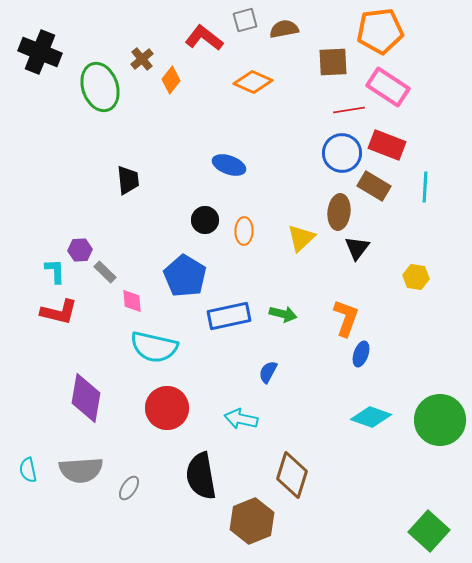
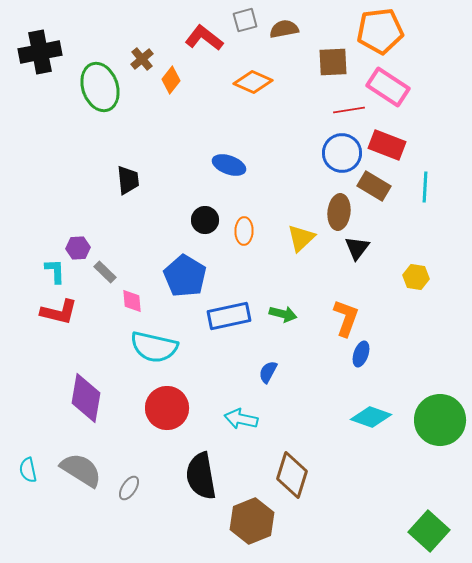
black cross at (40, 52): rotated 33 degrees counterclockwise
purple hexagon at (80, 250): moved 2 px left, 2 px up
gray semicircle at (81, 470): rotated 144 degrees counterclockwise
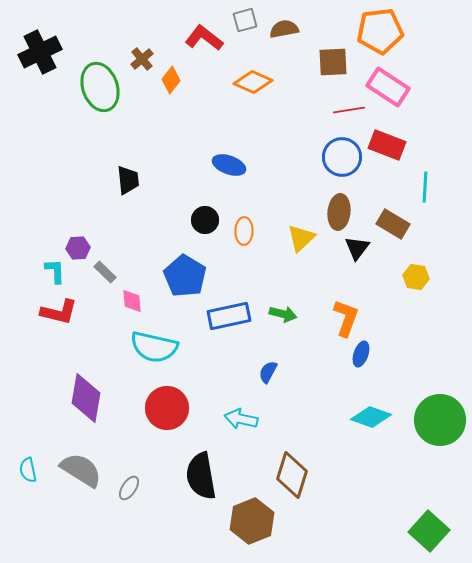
black cross at (40, 52): rotated 15 degrees counterclockwise
blue circle at (342, 153): moved 4 px down
brown rectangle at (374, 186): moved 19 px right, 38 px down
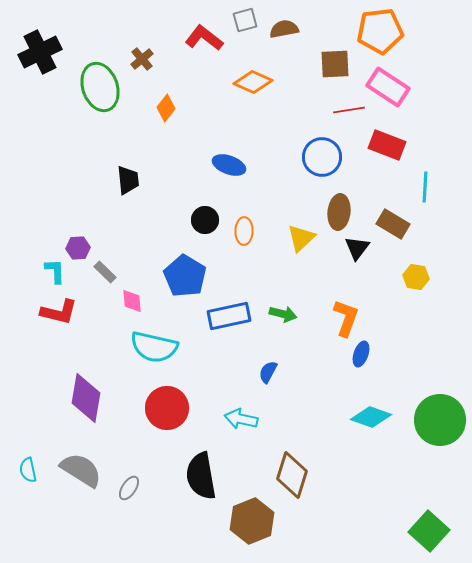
brown square at (333, 62): moved 2 px right, 2 px down
orange diamond at (171, 80): moved 5 px left, 28 px down
blue circle at (342, 157): moved 20 px left
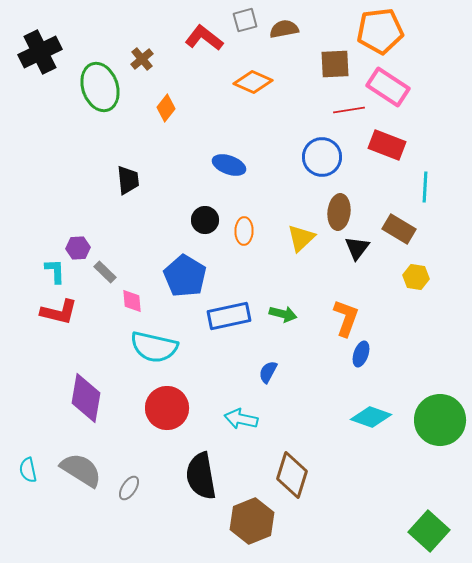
brown rectangle at (393, 224): moved 6 px right, 5 px down
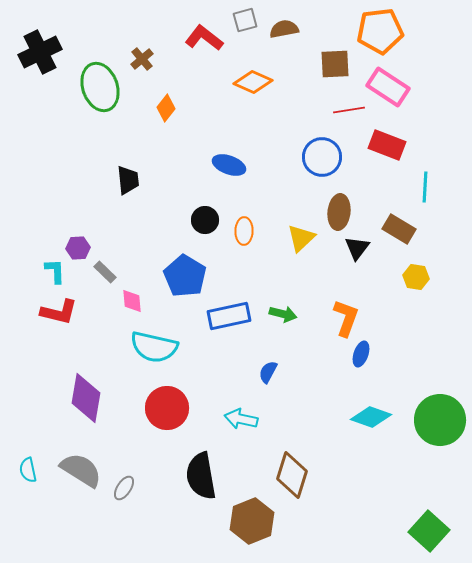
gray ellipse at (129, 488): moved 5 px left
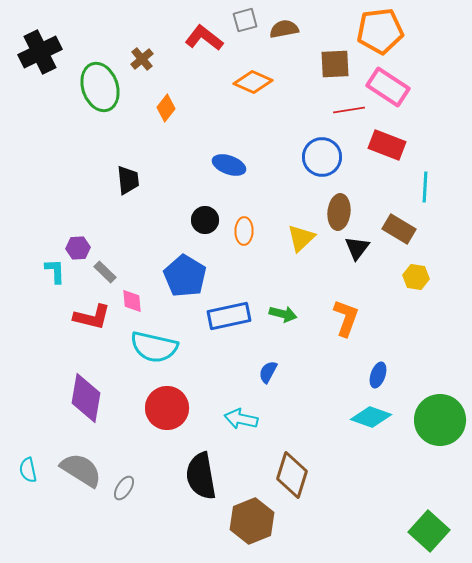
red L-shape at (59, 312): moved 33 px right, 5 px down
blue ellipse at (361, 354): moved 17 px right, 21 px down
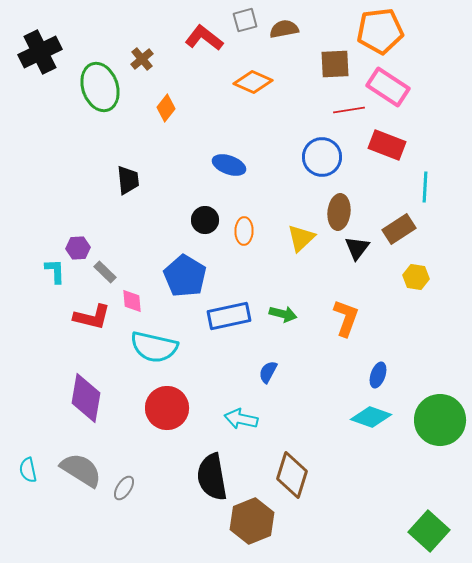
brown rectangle at (399, 229): rotated 64 degrees counterclockwise
black semicircle at (201, 476): moved 11 px right, 1 px down
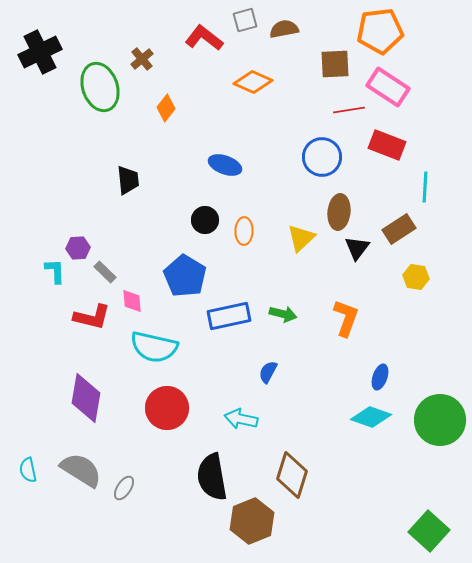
blue ellipse at (229, 165): moved 4 px left
blue ellipse at (378, 375): moved 2 px right, 2 px down
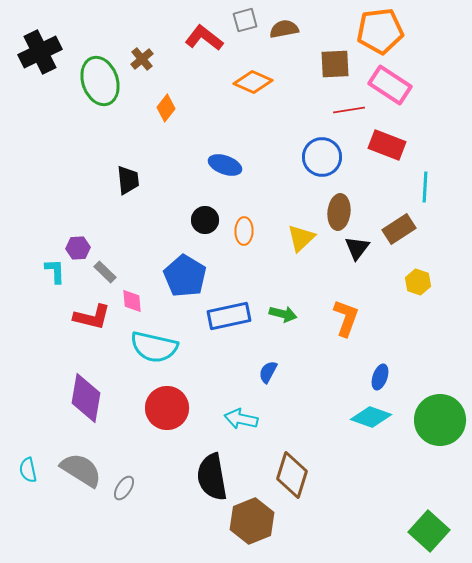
green ellipse at (100, 87): moved 6 px up
pink rectangle at (388, 87): moved 2 px right, 2 px up
yellow hexagon at (416, 277): moved 2 px right, 5 px down; rotated 10 degrees clockwise
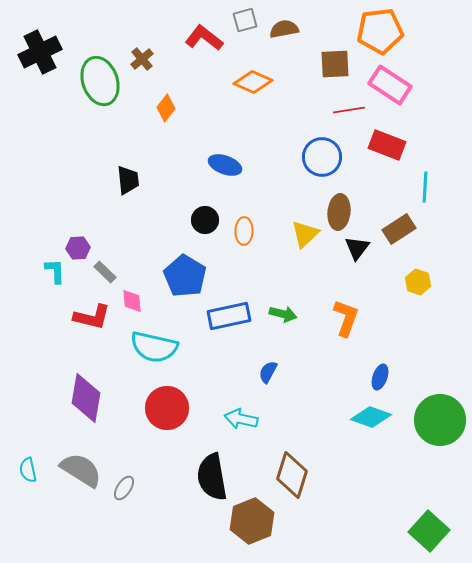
yellow triangle at (301, 238): moved 4 px right, 4 px up
